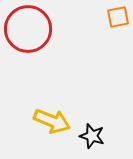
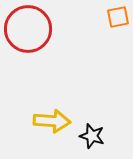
yellow arrow: rotated 18 degrees counterclockwise
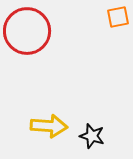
red circle: moved 1 px left, 2 px down
yellow arrow: moved 3 px left, 5 px down
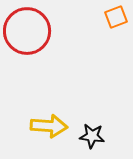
orange square: moved 2 px left; rotated 10 degrees counterclockwise
black star: rotated 10 degrees counterclockwise
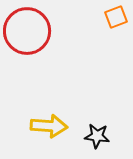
black star: moved 5 px right
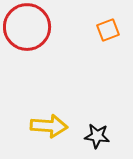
orange square: moved 8 px left, 13 px down
red circle: moved 4 px up
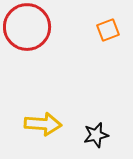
yellow arrow: moved 6 px left, 2 px up
black star: moved 1 px left, 1 px up; rotated 20 degrees counterclockwise
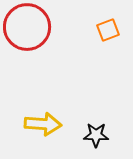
black star: rotated 15 degrees clockwise
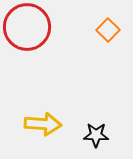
orange square: rotated 25 degrees counterclockwise
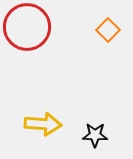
black star: moved 1 px left
